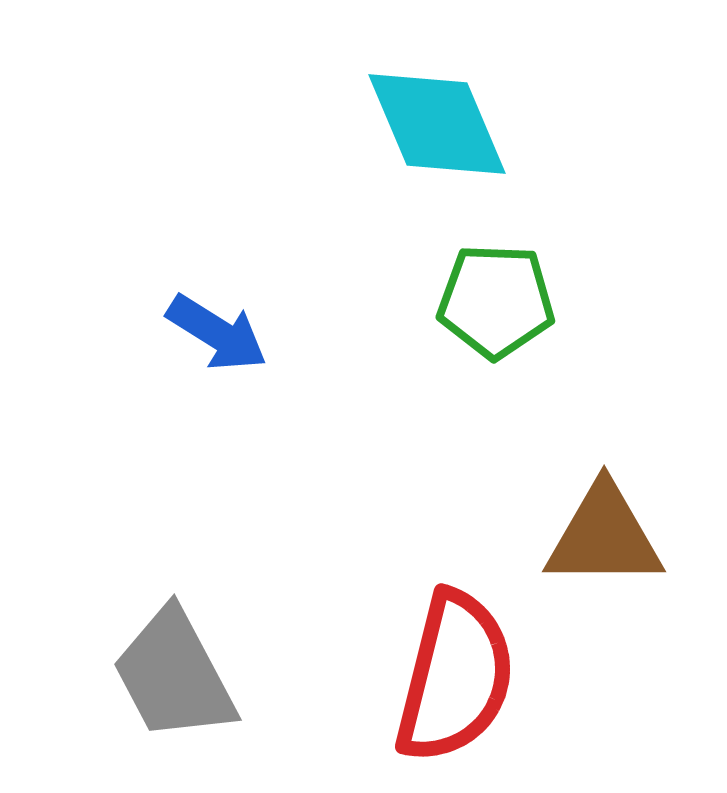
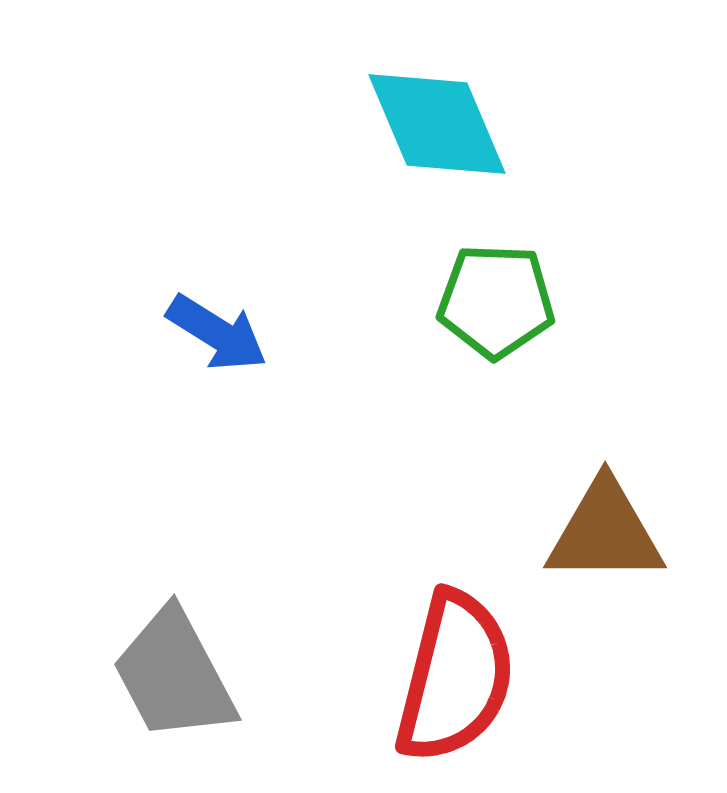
brown triangle: moved 1 px right, 4 px up
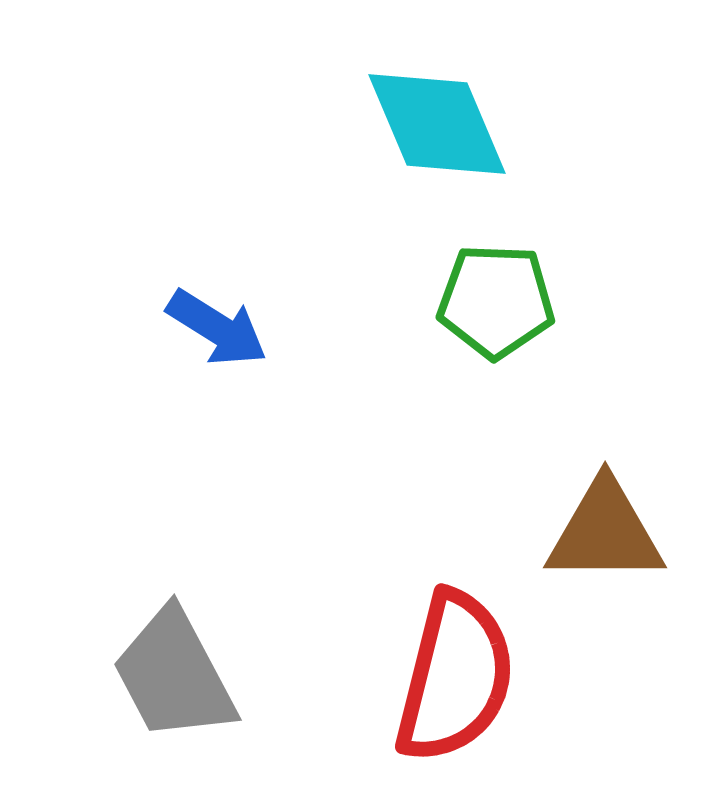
blue arrow: moved 5 px up
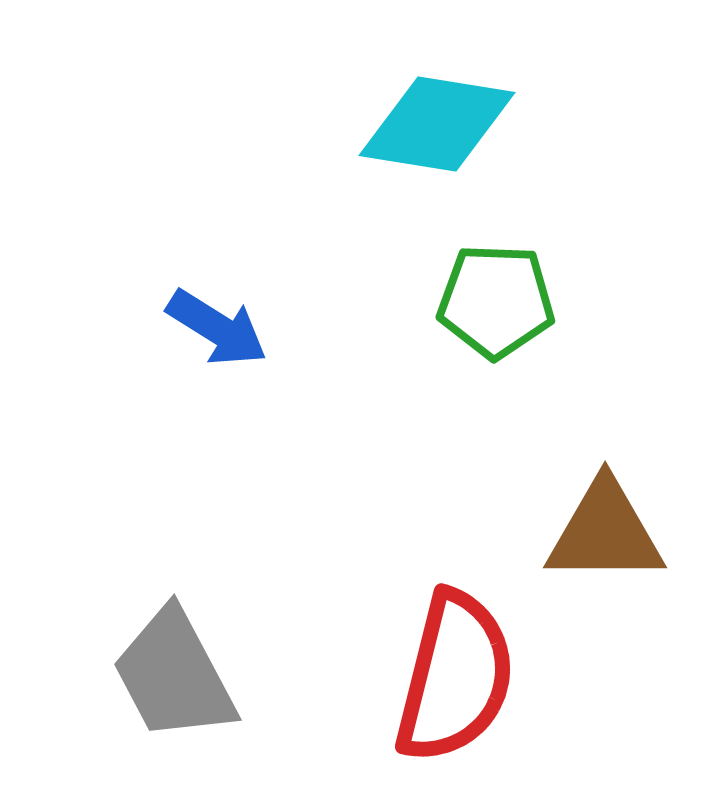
cyan diamond: rotated 58 degrees counterclockwise
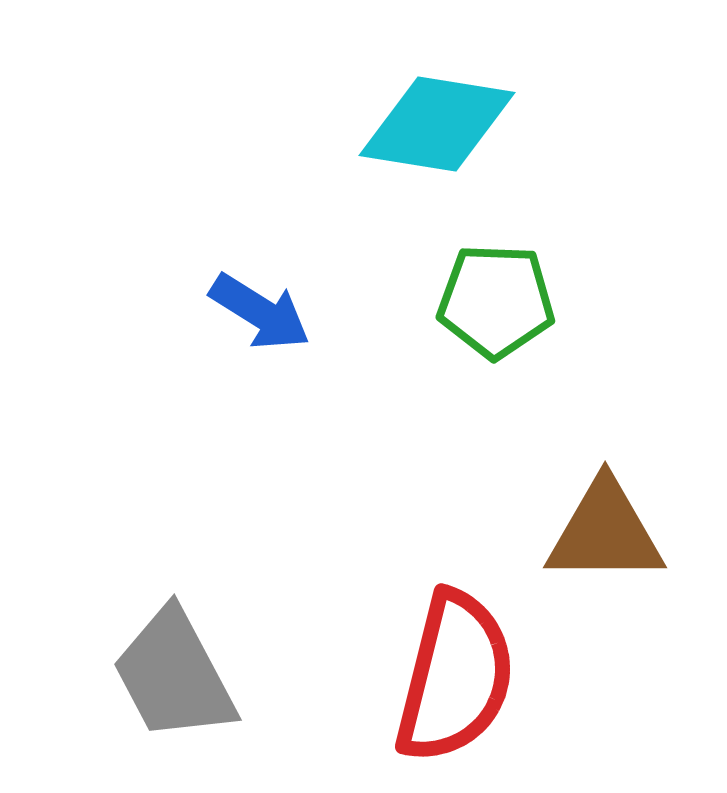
blue arrow: moved 43 px right, 16 px up
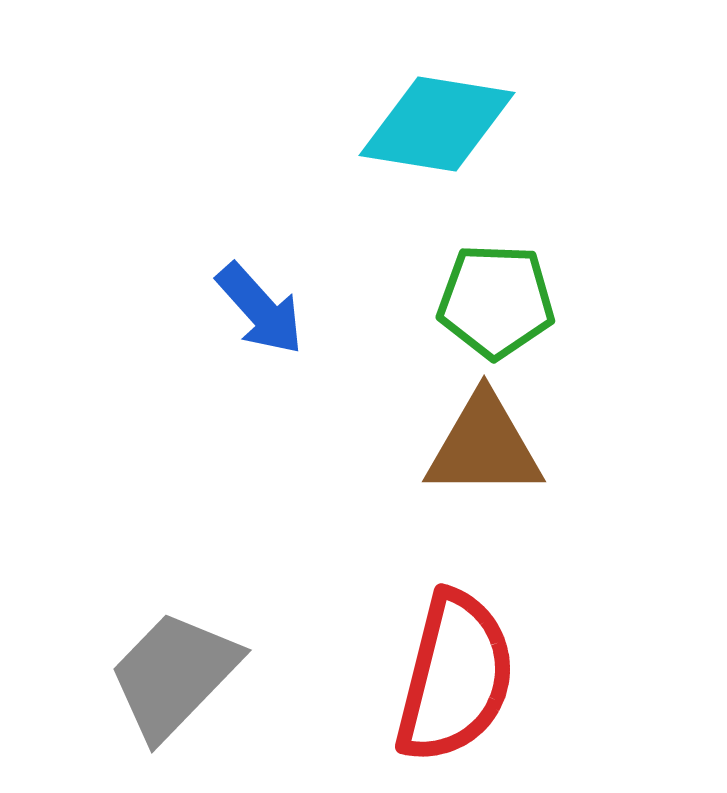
blue arrow: moved 3 px up; rotated 16 degrees clockwise
brown triangle: moved 121 px left, 86 px up
gray trapezoid: rotated 72 degrees clockwise
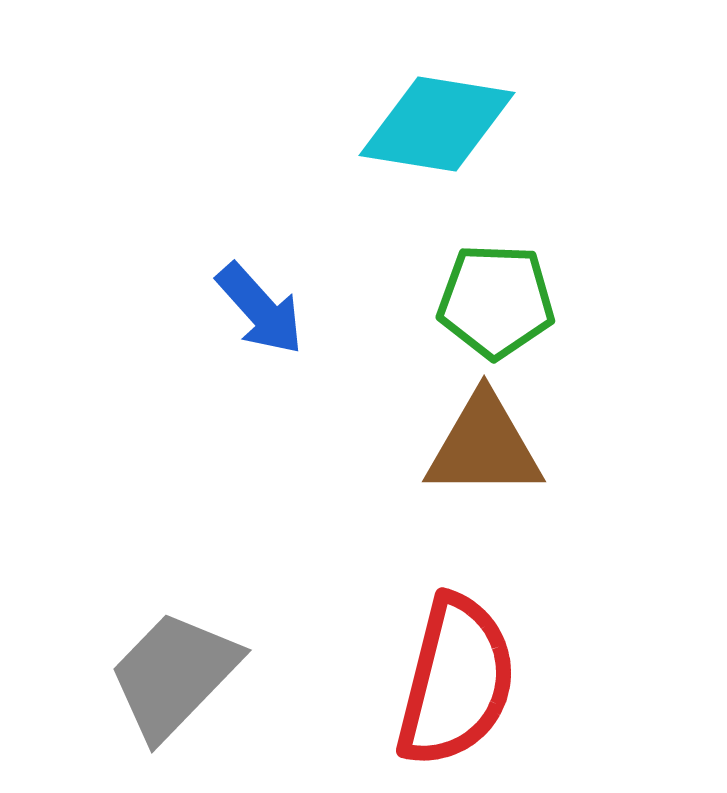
red semicircle: moved 1 px right, 4 px down
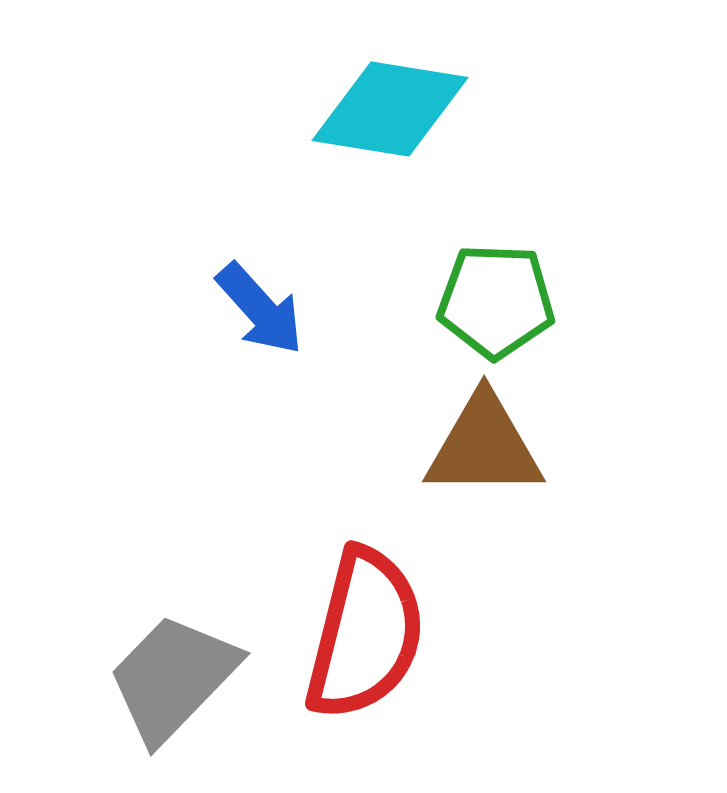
cyan diamond: moved 47 px left, 15 px up
gray trapezoid: moved 1 px left, 3 px down
red semicircle: moved 91 px left, 47 px up
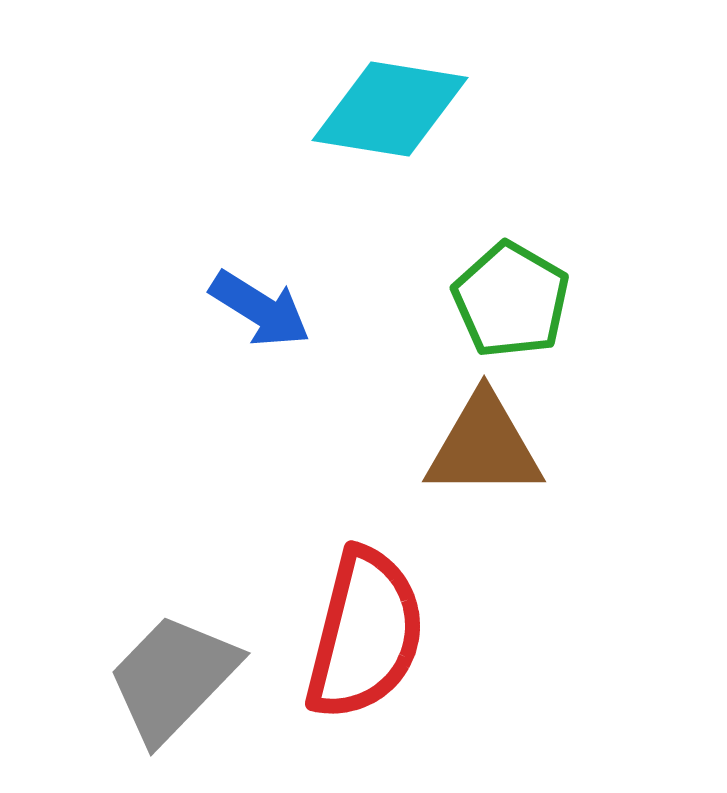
green pentagon: moved 15 px right, 1 px up; rotated 28 degrees clockwise
blue arrow: rotated 16 degrees counterclockwise
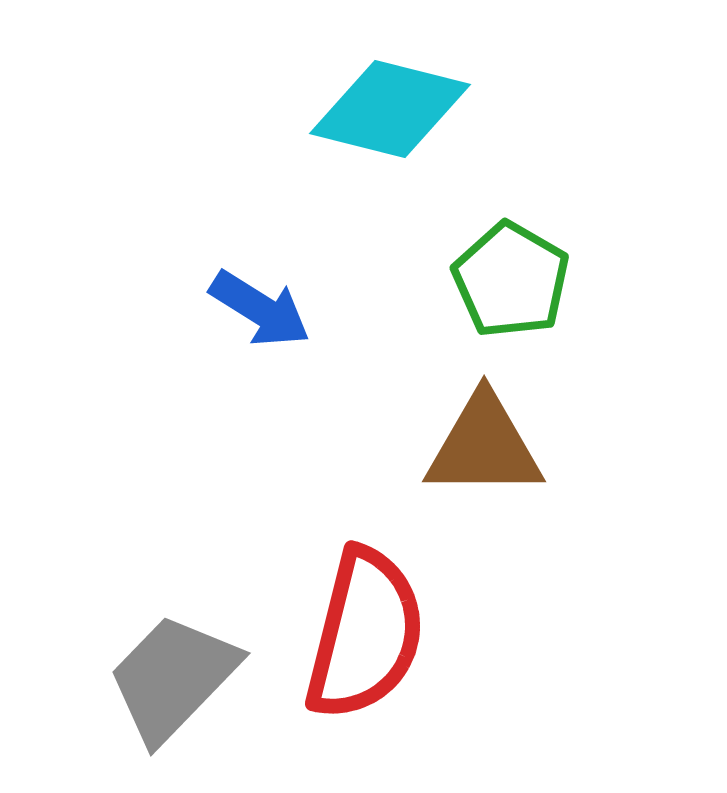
cyan diamond: rotated 5 degrees clockwise
green pentagon: moved 20 px up
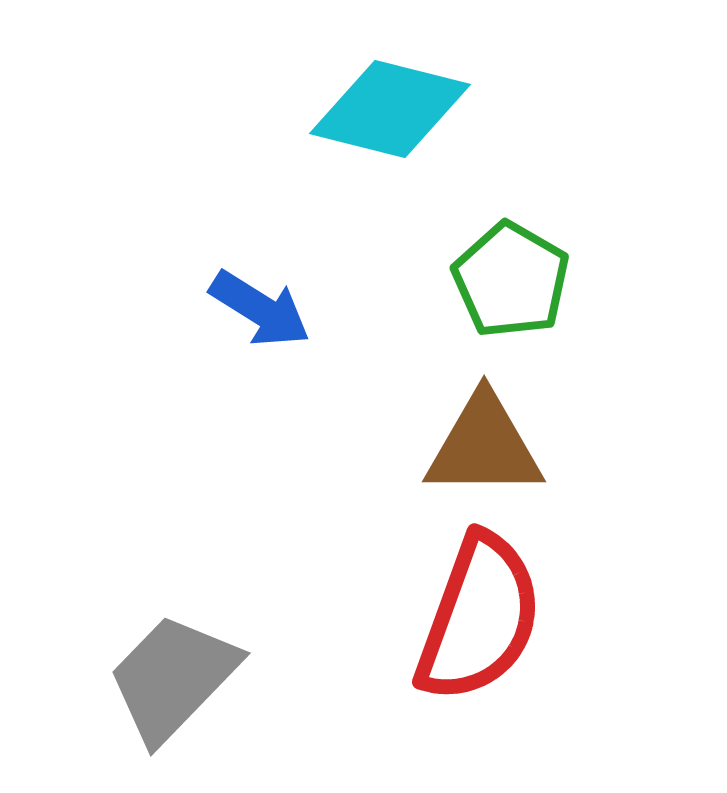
red semicircle: moved 114 px right, 16 px up; rotated 6 degrees clockwise
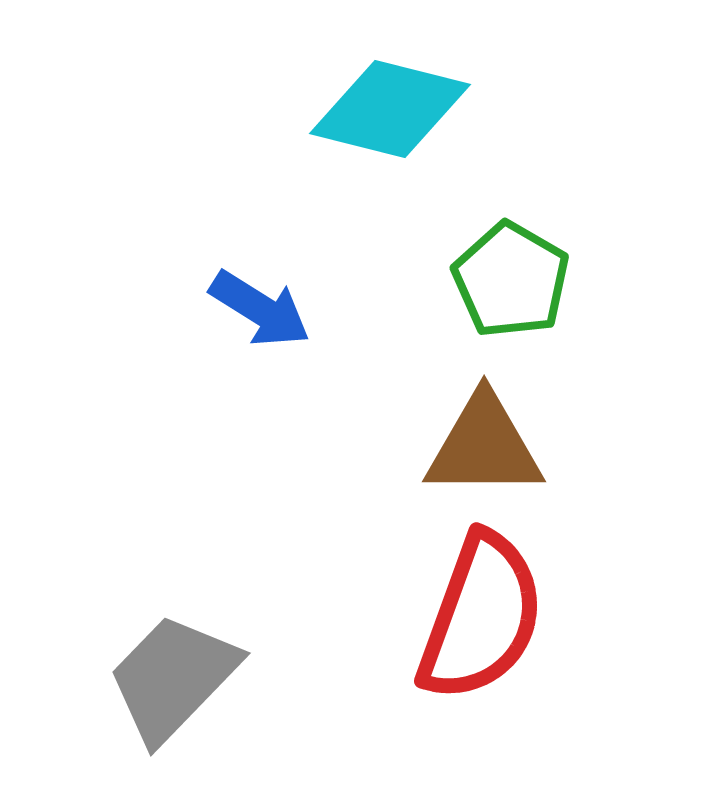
red semicircle: moved 2 px right, 1 px up
